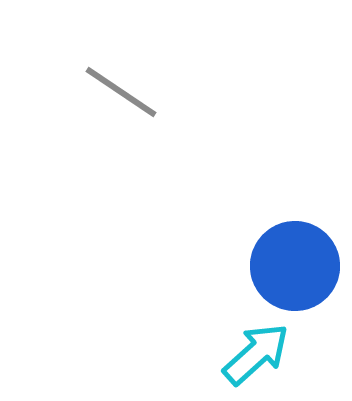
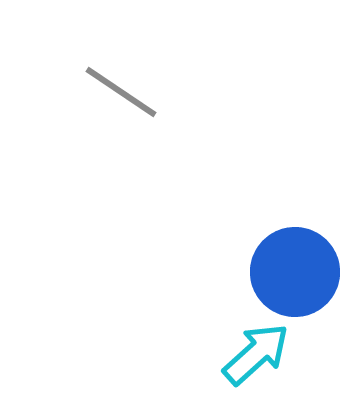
blue circle: moved 6 px down
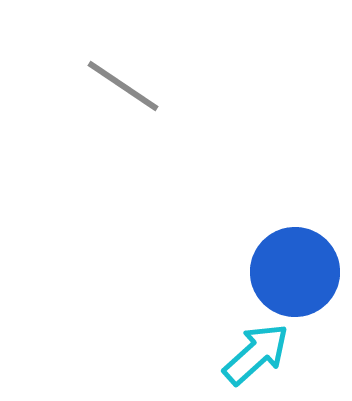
gray line: moved 2 px right, 6 px up
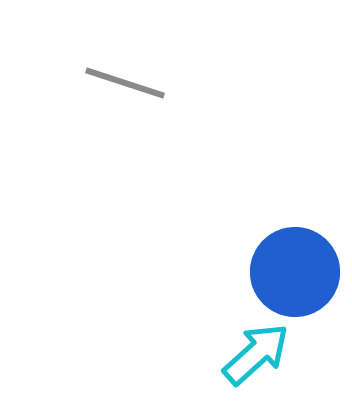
gray line: moved 2 px right, 3 px up; rotated 16 degrees counterclockwise
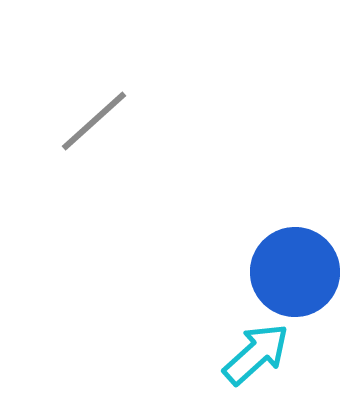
gray line: moved 31 px left, 38 px down; rotated 60 degrees counterclockwise
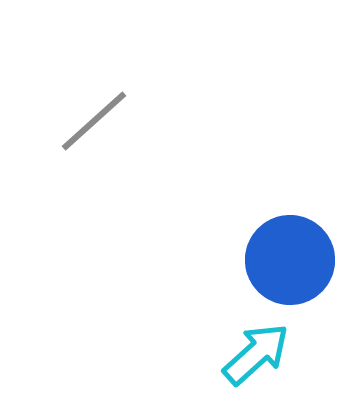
blue circle: moved 5 px left, 12 px up
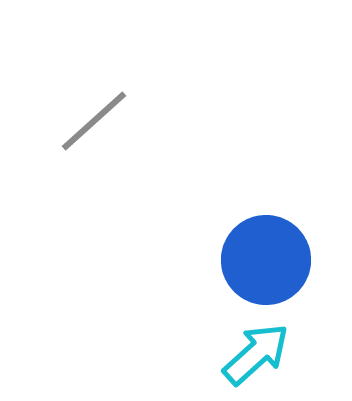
blue circle: moved 24 px left
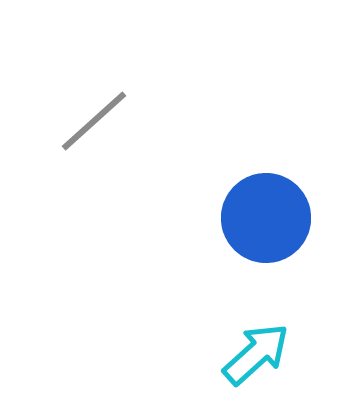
blue circle: moved 42 px up
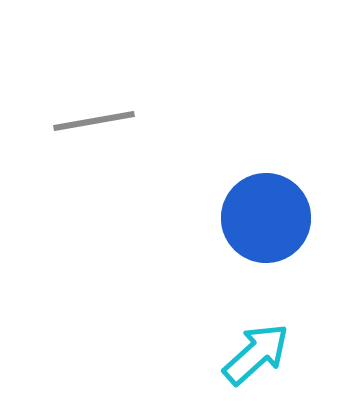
gray line: rotated 32 degrees clockwise
